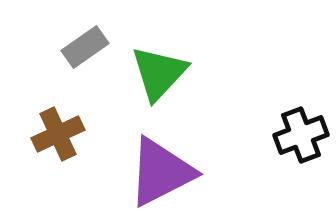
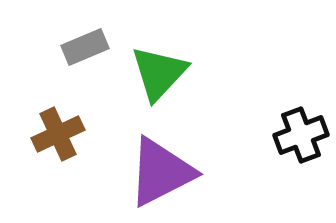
gray rectangle: rotated 12 degrees clockwise
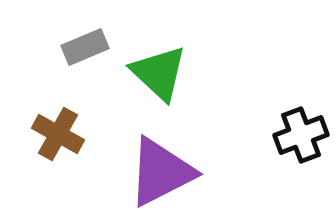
green triangle: rotated 30 degrees counterclockwise
brown cross: rotated 36 degrees counterclockwise
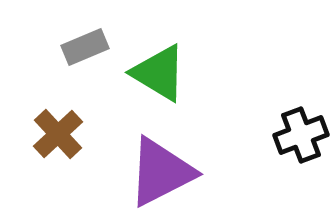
green triangle: rotated 12 degrees counterclockwise
brown cross: rotated 18 degrees clockwise
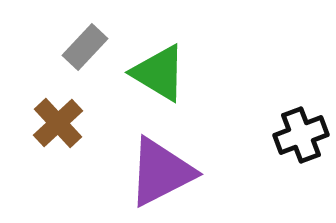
gray rectangle: rotated 24 degrees counterclockwise
brown cross: moved 11 px up
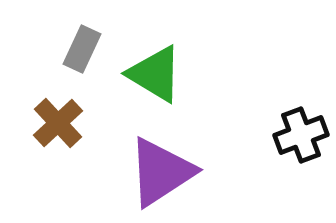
gray rectangle: moved 3 px left, 2 px down; rotated 18 degrees counterclockwise
green triangle: moved 4 px left, 1 px down
purple triangle: rotated 6 degrees counterclockwise
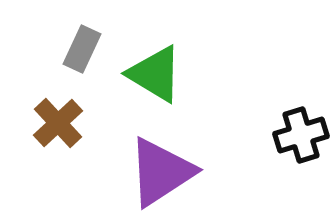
black cross: rotated 4 degrees clockwise
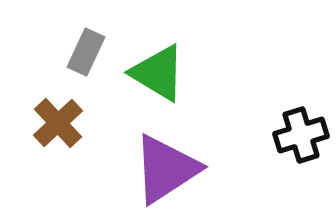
gray rectangle: moved 4 px right, 3 px down
green triangle: moved 3 px right, 1 px up
purple triangle: moved 5 px right, 3 px up
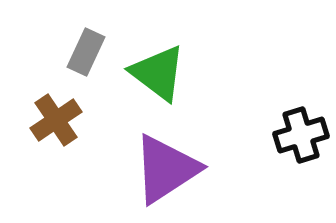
green triangle: rotated 6 degrees clockwise
brown cross: moved 2 px left, 3 px up; rotated 9 degrees clockwise
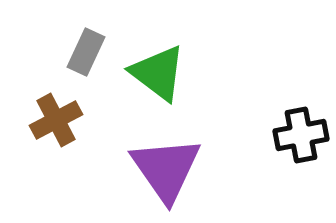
brown cross: rotated 6 degrees clockwise
black cross: rotated 6 degrees clockwise
purple triangle: rotated 32 degrees counterclockwise
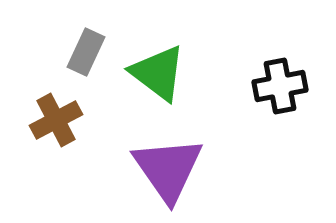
black cross: moved 21 px left, 49 px up
purple triangle: moved 2 px right
